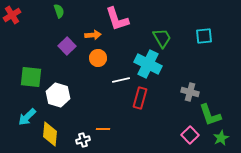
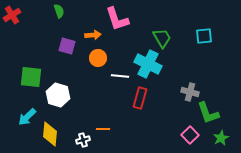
purple square: rotated 30 degrees counterclockwise
white line: moved 1 px left, 4 px up; rotated 18 degrees clockwise
green L-shape: moved 2 px left, 2 px up
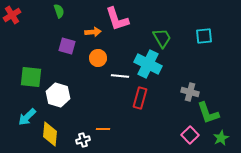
orange arrow: moved 3 px up
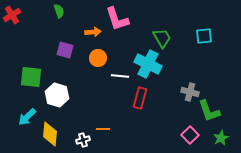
purple square: moved 2 px left, 4 px down
white hexagon: moved 1 px left
green L-shape: moved 1 px right, 2 px up
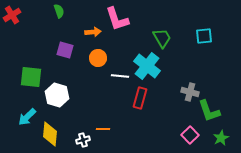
cyan cross: moved 1 px left, 2 px down; rotated 12 degrees clockwise
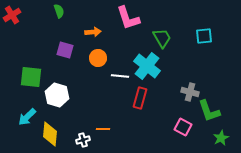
pink L-shape: moved 11 px right, 1 px up
pink square: moved 7 px left, 8 px up; rotated 18 degrees counterclockwise
